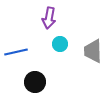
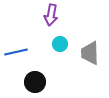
purple arrow: moved 2 px right, 3 px up
gray trapezoid: moved 3 px left, 2 px down
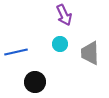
purple arrow: moved 13 px right; rotated 35 degrees counterclockwise
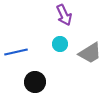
gray trapezoid: rotated 120 degrees counterclockwise
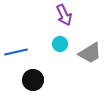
black circle: moved 2 px left, 2 px up
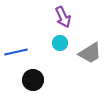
purple arrow: moved 1 px left, 2 px down
cyan circle: moved 1 px up
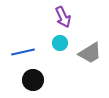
blue line: moved 7 px right
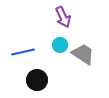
cyan circle: moved 2 px down
gray trapezoid: moved 7 px left, 1 px down; rotated 115 degrees counterclockwise
black circle: moved 4 px right
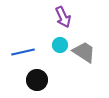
gray trapezoid: moved 1 px right, 2 px up
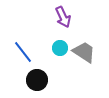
cyan circle: moved 3 px down
blue line: rotated 65 degrees clockwise
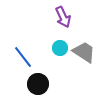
blue line: moved 5 px down
black circle: moved 1 px right, 4 px down
